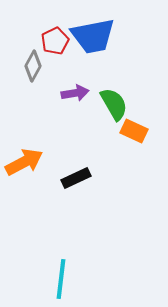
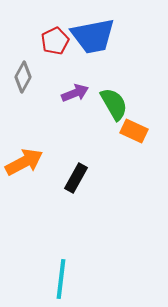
gray diamond: moved 10 px left, 11 px down
purple arrow: rotated 12 degrees counterclockwise
black rectangle: rotated 36 degrees counterclockwise
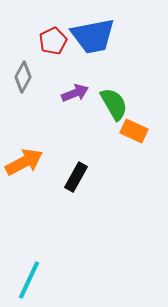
red pentagon: moved 2 px left
black rectangle: moved 1 px up
cyan line: moved 32 px left, 1 px down; rotated 18 degrees clockwise
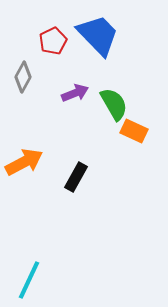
blue trapezoid: moved 5 px right, 1 px up; rotated 123 degrees counterclockwise
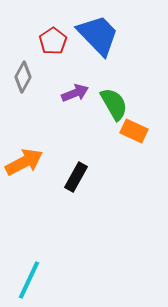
red pentagon: rotated 8 degrees counterclockwise
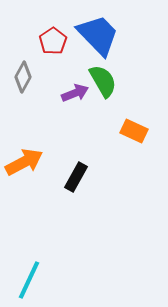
green semicircle: moved 11 px left, 23 px up
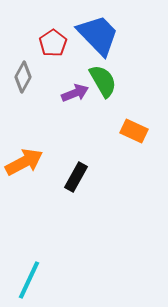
red pentagon: moved 2 px down
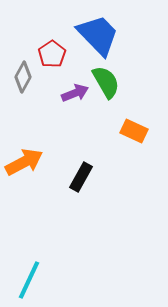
red pentagon: moved 1 px left, 11 px down
green semicircle: moved 3 px right, 1 px down
black rectangle: moved 5 px right
